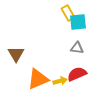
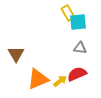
gray triangle: moved 3 px right
yellow arrow: rotated 24 degrees counterclockwise
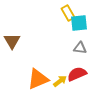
cyan square: moved 1 px right, 1 px down
brown triangle: moved 4 px left, 13 px up
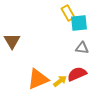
gray triangle: moved 2 px right
